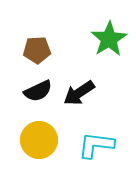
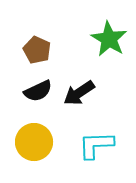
green star: rotated 9 degrees counterclockwise
brown pentagon: rotated 28 degrees clockwise
yellow circle: moved 5 px left, 2 px down
cyan L-shape: rotated 9 degrees counterclockwise
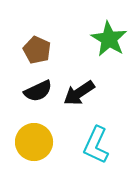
cyan L-shape: rotated 63 degrees counterclockwise
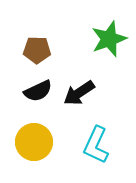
green star: rotated 21 degrees clockwise
brown pentagon: rotated 24 degrees counterclockwise
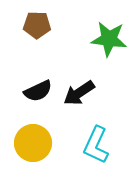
green star: rotated 27 degrees clockwise
brown pentagon: moved 25 px up
yellow circle: moved 1 px left, 1 px down
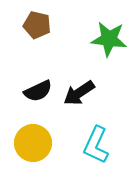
brown pentagon: rotated 12 degrees clockwise
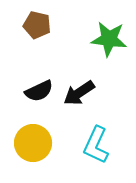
black semicircle: moved 1 px right
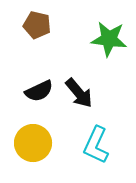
black arrow: rotated 96 degrees counterclockwise
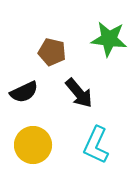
brown pentagon: moved 15 px right, 27 px down
black semicircle: moved 15 px left, 1 px down
yellow circle: moved 2 px down
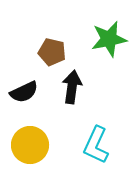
green star: rotated 18 degrees counterclockwise
black arrow: moved 7 px left, 6 px up; rotated 132 degrees counterclockwise
yellow circle: moved 3 px left
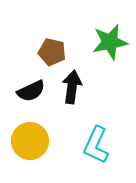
green star: moved 1 px right, 3 px down
black semicircle: moved 7 px right, 1 px up
yellow circle: moved 4 px up
